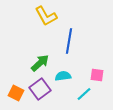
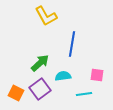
blue line: moved 3 px right, 3 px down
cyan line: rotated 35 degrees clockwise
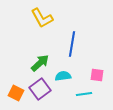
yellow L-shape: moved 4 px left, 2 px down
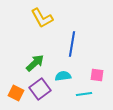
green arrow: moved 5 px left
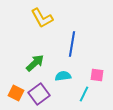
purple square: moved 1 px left, 5 px down
cyan line: rotated 56 degrees counterclockwise
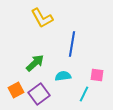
orange square: moved 3 px up; rotated 35 degrees clockwise
